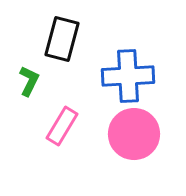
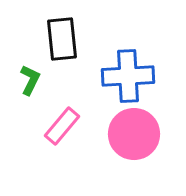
black rectangle: rotated 21 degrees counterclockwise
green L-shape: moved 1 px right, 1 px up
pink rectangle: rotated 9 degrees clockwise
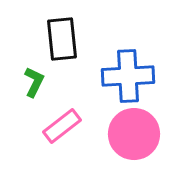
green L-shape: moved 4 px right, 2 px down
pink rectangle: rotated 12 degrees clockwise
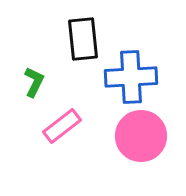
black rectangle: moved 21 px right
blue cross: moved 3 px right, 1 px down
pink circle: moved 7 px right, 2 px down
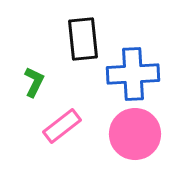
blue cross: moved 2 px right, 3 px up
pink circle: moved 6 px left, 2 px up
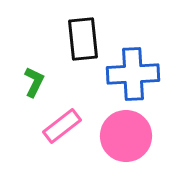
pink circle: moved 9 px left, 2 px down
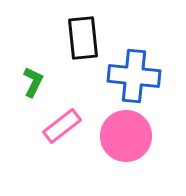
black rectangle: moved 1 px up
blue cross: moved 1 px right, 2 px down; rotated 9 degrees clockwise
green L-shape: moved 1 px left
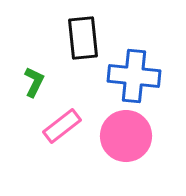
green L-shape: moved 1 px right
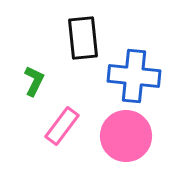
green L-shape: moved 1 px up
pink rectangle: rotated 15 degrees counterclockwise
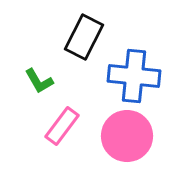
black rectangle: moved 1 px right, 1 px up; rotated 33 degrees clockwise
green L-shape: moved 5 px right; rotated 124 degrees clockwise
pink circle: moved 1 px right
